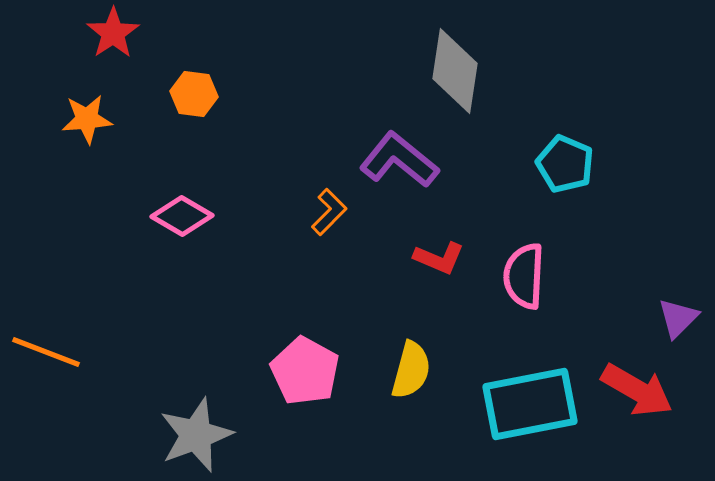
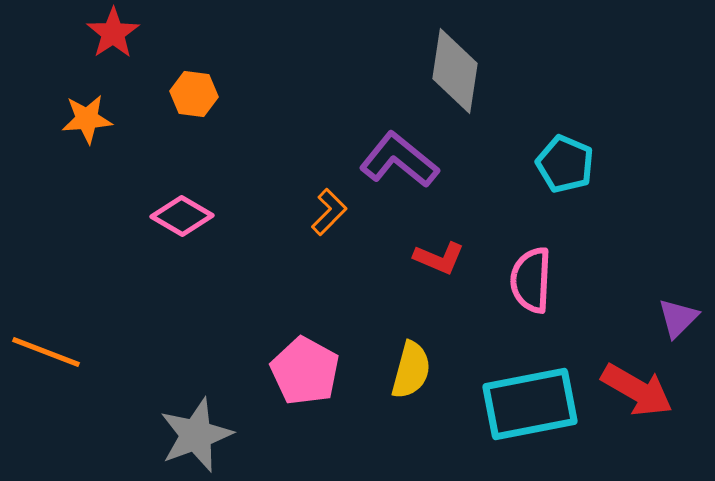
pink semicircle: moved 7 px right, 4 px down
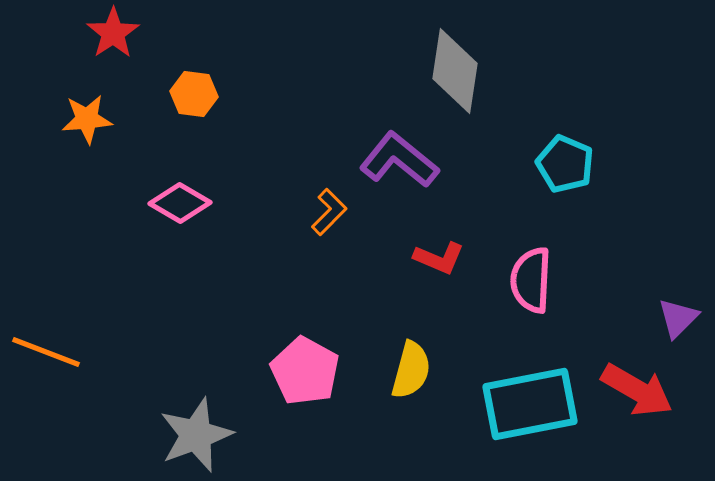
pink diamond: moved 2 px left, 13 px up
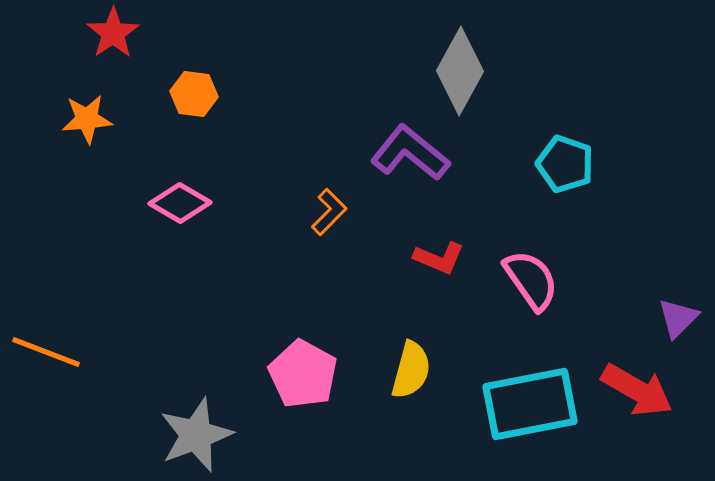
gray diamond: moved 5 px right; rotated 20 degrees clockwise
purple L-shape: moved 11 px right, 7 px up
cyan pentagon: rotated 4 degrees counterclockwise
pink semicircle: rotated 142 degrees clockwise
pink pentagon: moved 2 px left, 3 px down
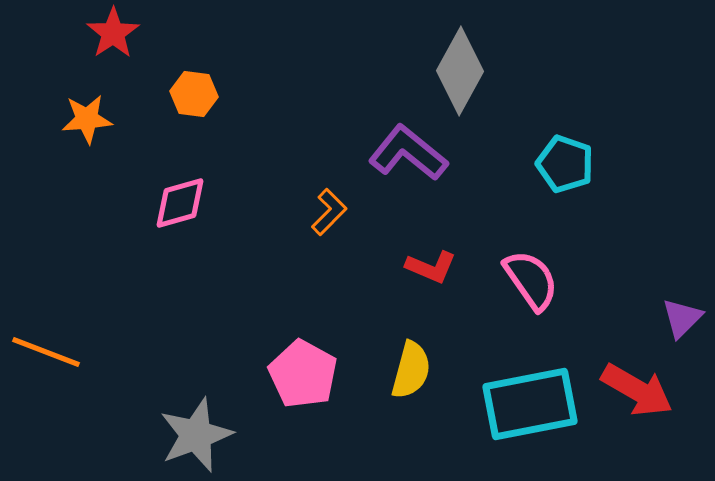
purple L-shape: moved 2 px left
pink diamond: rotated 46 degrees counterclockwise
red L-shape: moved 8 px left, 9 px down
purple triangle: moved 4 px right
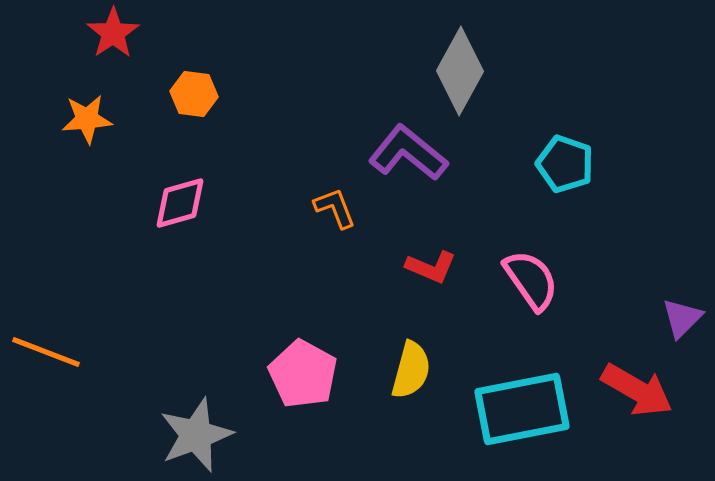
orange L-shape: moved 6 px right, 4 px up; rotated 66 degrees counterclockwise
cyan rectangle: moved 8 px left, 5 px down
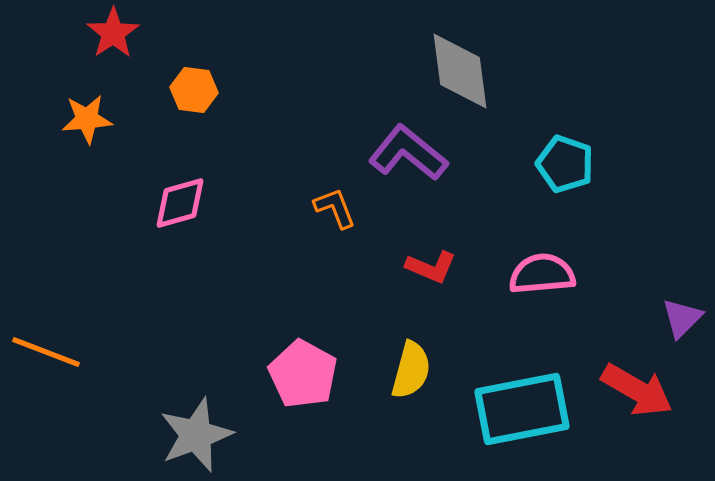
gray diamond: rotated 36 degrees counterclockwise
orange hexagon: moved 4 px up
pink semicircle: moved 11 px right, 6 px up; rotated 60 degrees counterclockwise
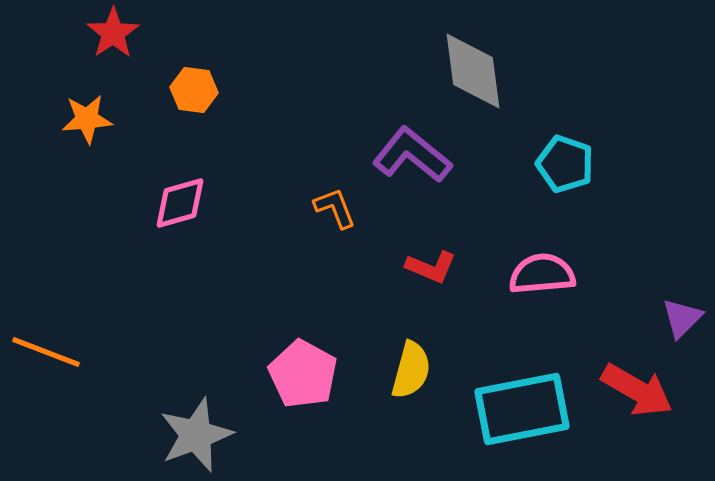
gray diamond: moved 13 px right
purple L-shape: moved 4 px right, 2 px down
